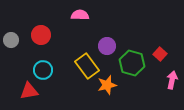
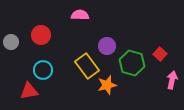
gray circle: moved 2 px down
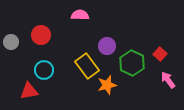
green hexagon: rotated 10 degrees clockwise
cyan circle: moved 1 px right
pink arrow: moved 4 px left; rotated 48 degrees counterclockwise
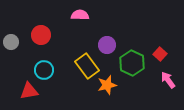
purple circle: moved 1 px up
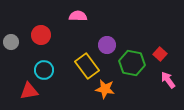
pink semicircle: moved 2 px left, 1 px down
green hexagon: rotated 15 degrees counterclockwise
orange star: moved 2 px left, 4 px down; rotated 24 degrees clockwise
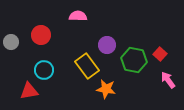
green hexagon: moved 2 px right, 3 px up
orange star: moved 1 px right
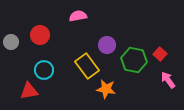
pink semicircle: rotated 12 degrees counterclockwise
red circle: moved 1 px left
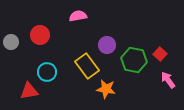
cyan circle: moved 3 px right, 2 px down
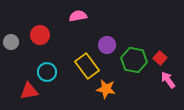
red square: moved 4 px down
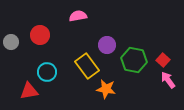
red square: moved 3 px right, 2 px down
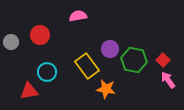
purple circle: moved 3 px right, 4 px down
